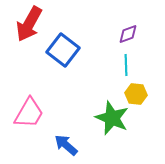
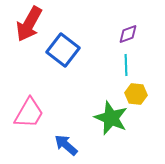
green star: moved 1 px left
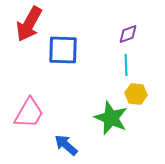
blue square: rotated 36 degrees counterclockwise
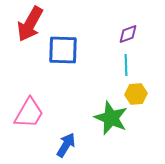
red arrow: moved 1 px right
yellow hexagon: rotated 10 degrees counterclockwise
blue arrow: rotated 80 degrees clockwise
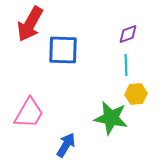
green star: rotated 12 degrees counterclockwise
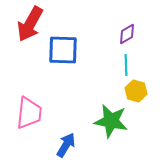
purple diamond: moved 1 px left; rotated 10 degrees counterclockwise
yellow hexagon: moved 3 px up; rotated 20 degrees clockwise
pink trapezoid: rotated 24 degrees counterclockwise
green star: moved 3 px down
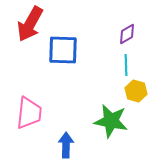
blue arrow: rotated 30 degrees counterclockwise
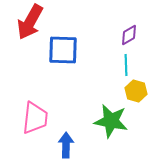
red arrow: moved 2 px up
purple diamond: moved 2 px right, 1 px down
pink trapezoid: moved 6 px right, 5 px down
